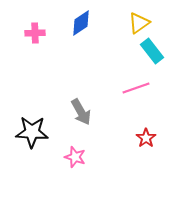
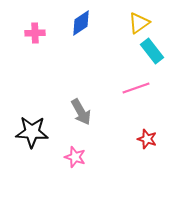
red star: moved 1 px right, 1 px down; rotated 18 degrees counterclockwise
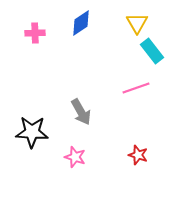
yellow triangle: moved 2 px left; rotated 25 degrees counterclockwise
red star: moved 9 px left, 16 px down
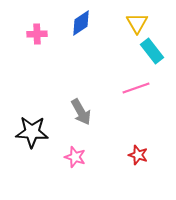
pink cross: moved 2 px right, 1 px down
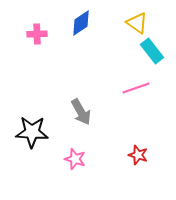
yellow triangle: rotated 25 degrees counterclockwise
pink star: moved 2 px down
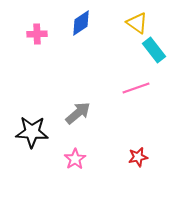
cyan rectangle: moved 2 px right, 1 px up
gray arrow: moved 3 px left, 1 px down; rotated 100 degrees counterclockwise
red star: moved 2 px down; rotated 30 degrees counterclockwise
pink star: rotated 20 degrees clockwise
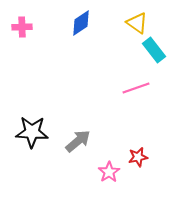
pink cross: moved 15 px left, 7 px up
gray arrow: moved 28 px down
pink star: moved 34 px right, 13 px down
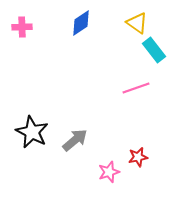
black star: rotated 24 degrees clockwise
gray arrow: moved 3 px left, 1 px up
pink star: rotated 15 degrees clockwise
